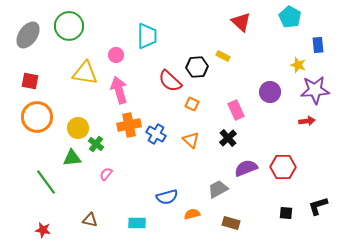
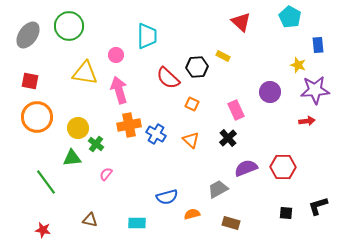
red semicircle: moved 2 px left, 3 px up
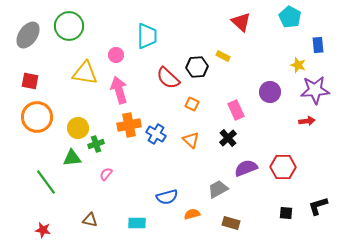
green cross: rotated 35 degrees clockwise
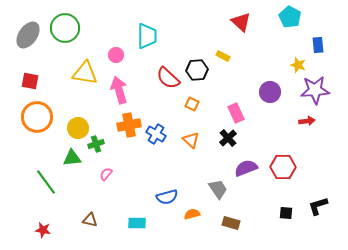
green circle: moved 4 px left, 2 px down
black hexagon: moved 3 px down
pink rectangle: moved 3 px down
gray trapezoid: rotated 85 degrees clockwise
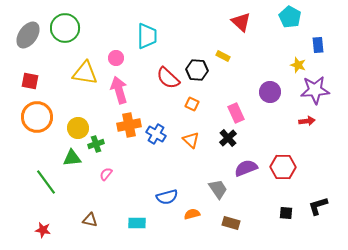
pink circle: moved 3 px down
black hexagon: rotated 10 degrees clockwise
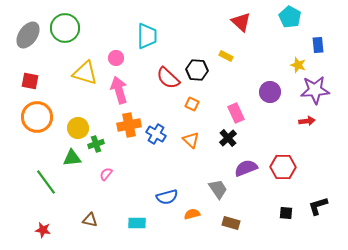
yellow rectangle: moved 3 px right
yellow triangle: rotated 8 degrees clockwise
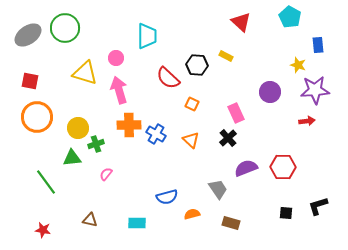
gray ellipse: rotated 20 degrees clockwise
black hexagon: moved 5 px up
orange cross: rotated 10 degrees clockwise
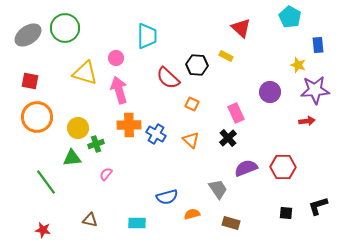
red triangle: moved 6 px down
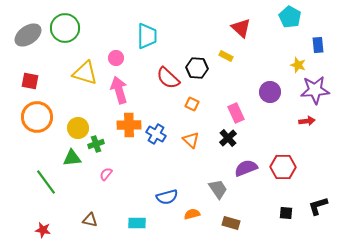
black hexagon: moved 3 px down
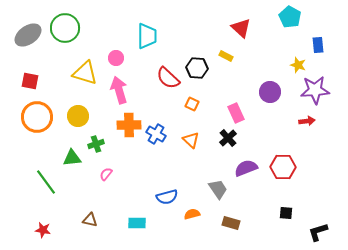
yellow circle: moved 12 px up
black L-shape: moved 26 px down
